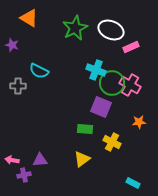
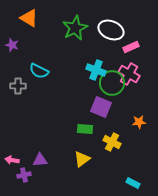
pink cross: moved 1 px left, 11 px up
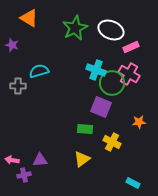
cyan semicircle: rotated 138 degrees clockwise
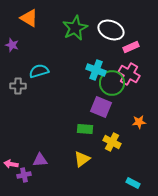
pink arrow: moved 1 px left, 4 px down
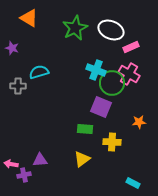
purple star: moved 3 px down
cyan semicircle: moved 1 px down
yellow cross: rotated 24 degrees counterclockwise
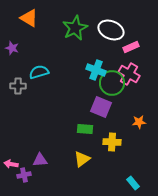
cyan rectangle: rotated 24 degrees clockwise
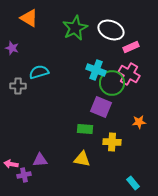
yellow triangle: rotated 48 degrees clockwise
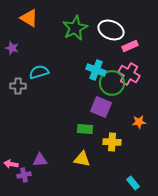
pink rectangle: moved 1 px left, 1 px up
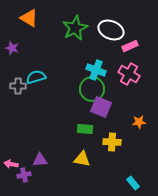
cyan semicircle: moved 3 px left, 5 px down
green circle: moved 20 px left, 6 px down
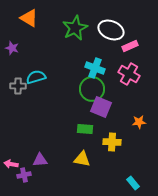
cyan cross: moved 1 px left, 2 px up
